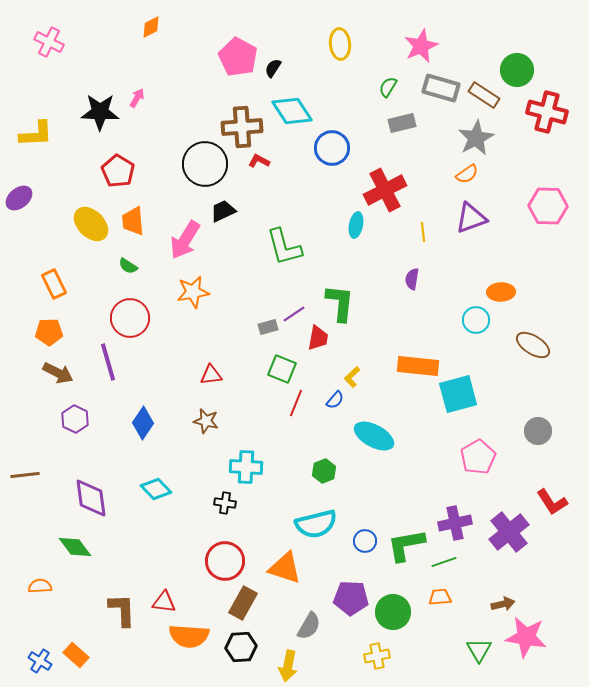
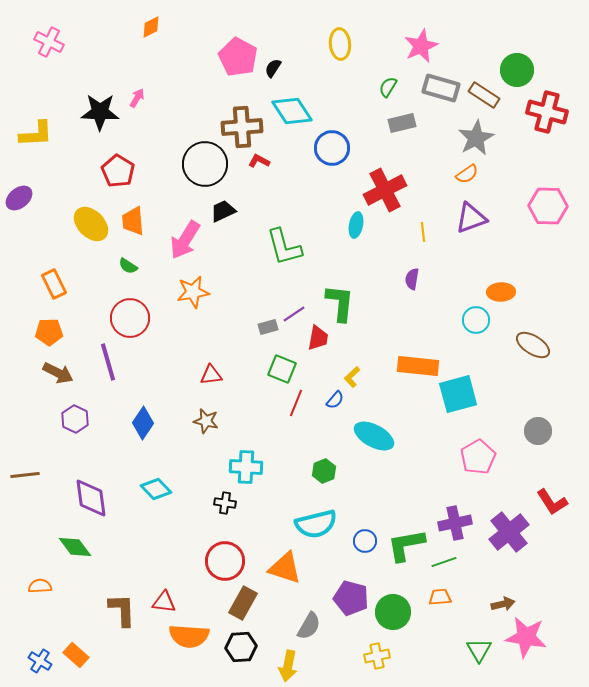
purple pentagon at (351, 598): rotated 12 degrees clockwise
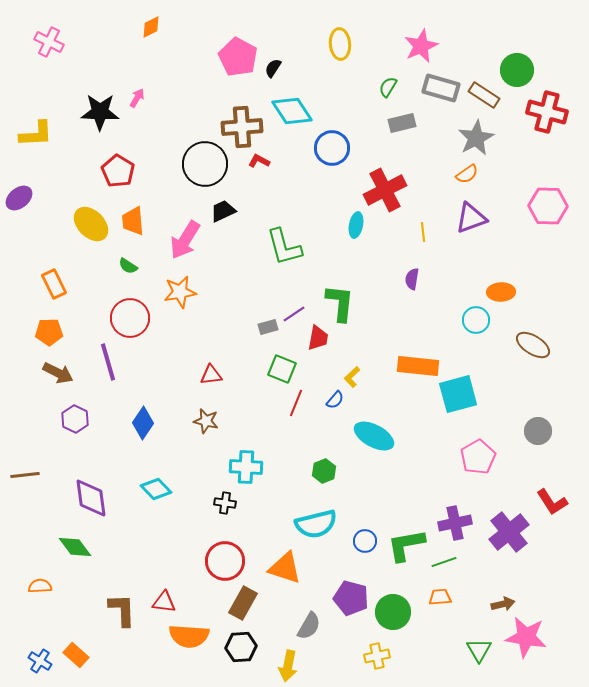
orange star at (193, 292): moved 13 px left
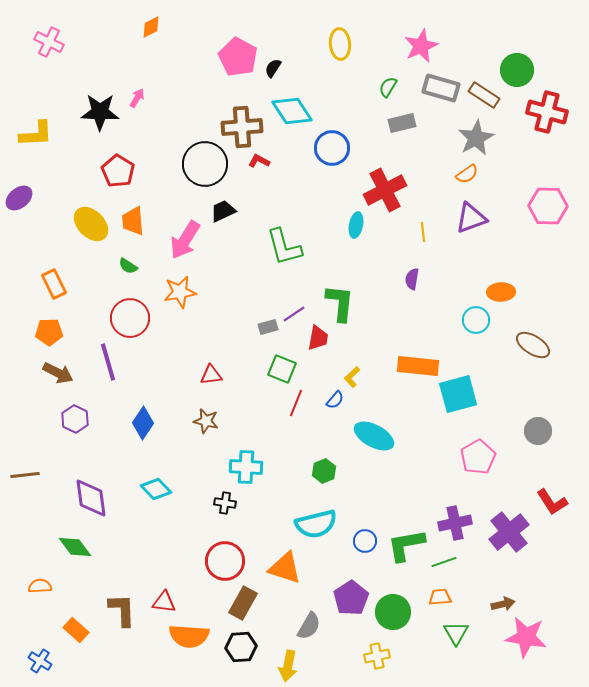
purple pentagon at (351, 598): rotated 24 degrees clockwise
green triangle at (479, 650): moved 23 px left, 17 px up
orange rectangle at (76, 655): moved 25 px up
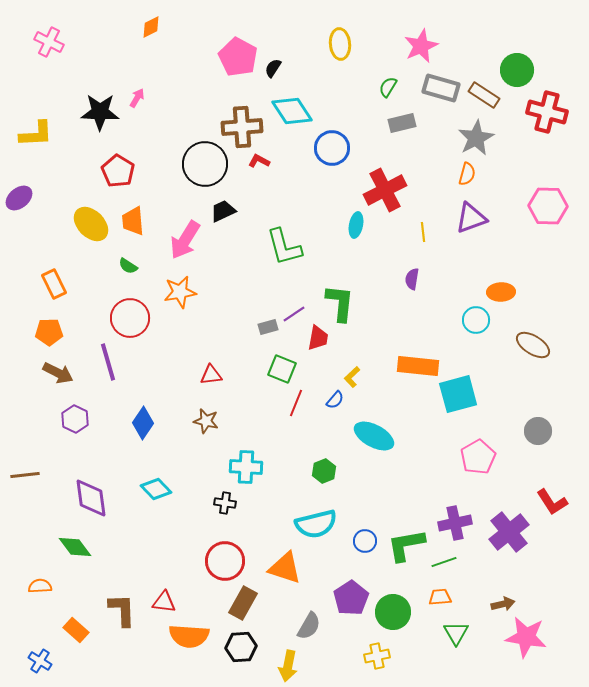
orange semicircle at (467, 174): rotated 40 degrees counterclockwise
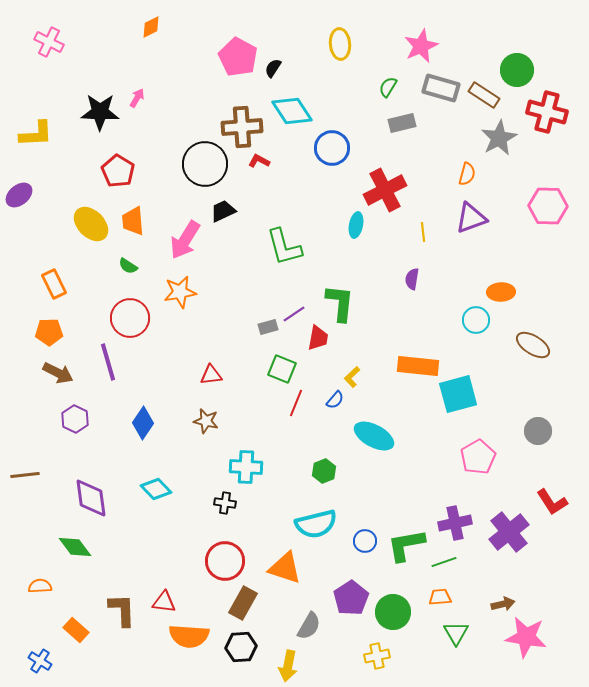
gray star at (476, 138): moved 23 px right
purple ellipse at (19, 198): moved 3 px up
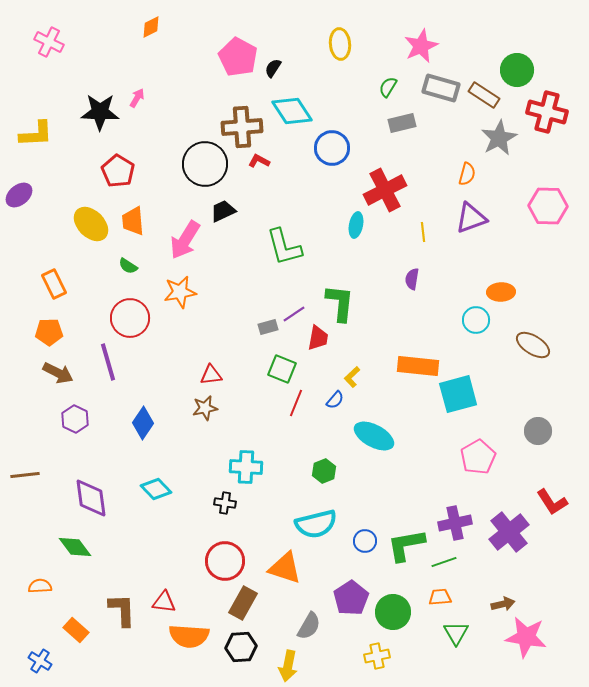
brown star at (206, 421): moved 1 px left, 13 px up; rotated 25 degrees counterclockwise
